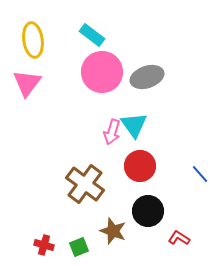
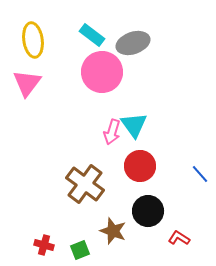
gray ellipse: moved 14 px left, 34 px up
green square: moved 1 px right, 3 px down
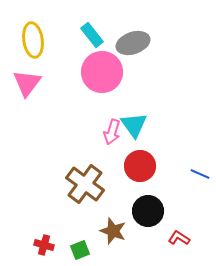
cyan rectangle: rotated 15 degrees clockwise
blue line: rotated 24 degrees counterclockwise
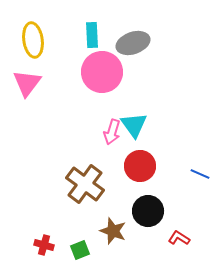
cyan rectangle: rotated 35 degrees clockwise
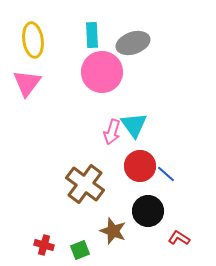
blue line: moved 34 px left; rotated 18 degrees clockwise
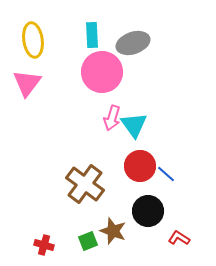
pink arrow: moved 14 px up
green square: moved 8 px right, 9 px up
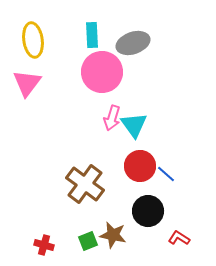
brown star: moved 4 px down; rotated 8 degrees counterclockwise
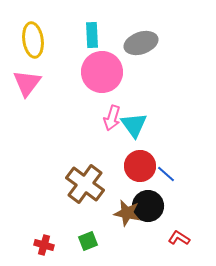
gray ellipse: moved 8 px right
black circle: moved 5 px up
brown star: moved 14 px right, 22 px up
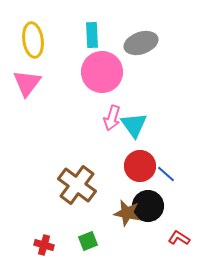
brown cross: moved 8 px left, 1 px down
